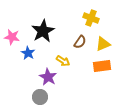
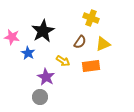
orange rectangle: moved 11 px left
purple star: moved 2 px left
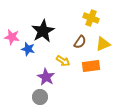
blue star: moved 4 px up; rotated 16 degrees counterclockwise
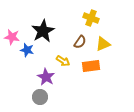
blue star: moved 1 px left, 1 px down
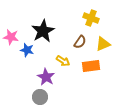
pink star: moved 1 px left
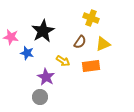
blue star: moved 3 px down
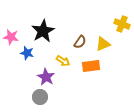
yellow cross: moved 31 px right, 6 px down
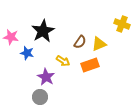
yellow triangle: moved 4 px left
orange rectangle: moved 1 px left, 1 px up; rotated 12 degrees counterclockwise
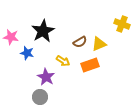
brown semicircle: rotated 24 degrees clockwise
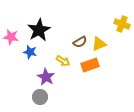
black star: moved 4 px left, 1 px up
blue star: moved 3 px right, 1 px up
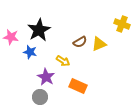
orange rectangle: moved 12 px left, 21 px down; rotated 42 degrees clockwise
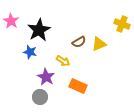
pink star: moved 16 px up; rotated 21 degrees clockwise
brown semicircle: moved 1 px left
